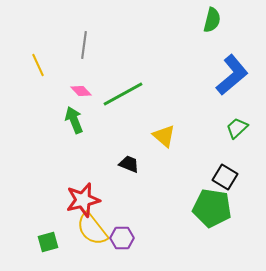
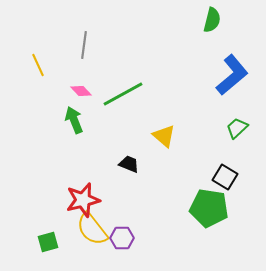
green pentagon: moved 3 px left
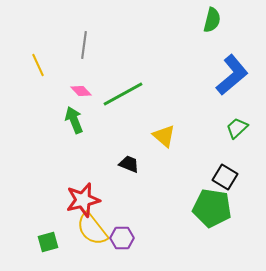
green pentagon: moved 3 px right
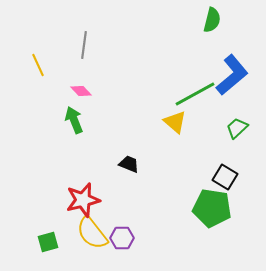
green line: moved 72 px right
yellow triangle: moved 11 px right, 14 px up
yellow semicircle: moved 4 px down
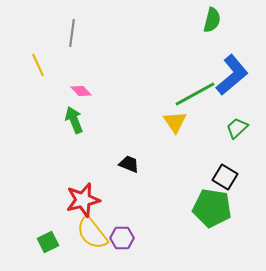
gray line: moved 12 px left, 12 px up
yellow triangle: rotated 15 degrees clockwise
green square: rotated 10 degrees counterclockwise
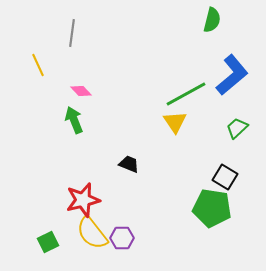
green line: moved 9 px left
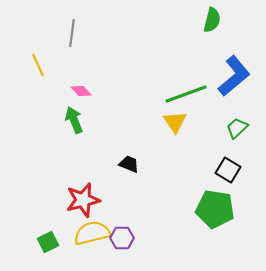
blue L-shape: moved 2 px right, 1 px down
green line: rotated 9 degrees clockwise
black square: moved 3 px right, 7 px up
green pentagon: moved 3 px right, 1 px down
yellow semicircle: rotated 114 degrees clockwise
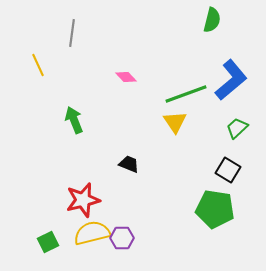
blue L-shape: moved 3 px left, 4 px down
pink diamond: moved 45 px right, 14 px up
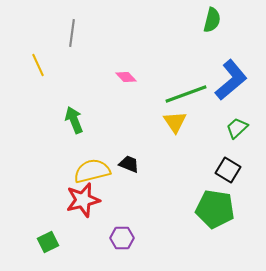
yellow semicircle: moved 62 px up
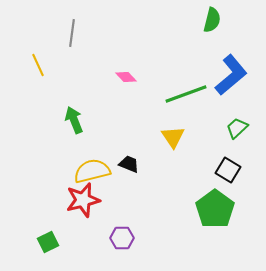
blue L-shape: moved 5 px up
yellow triangle: moved 2 px left, 15 px down
green pentagon: rotated 27 degrees clockwise
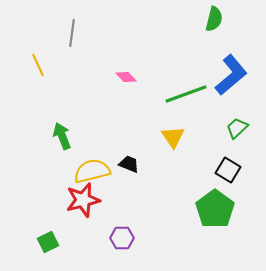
green semicircle: moved 2 px right, 1 px up
green arrow: moved 12 px left, 16 px down
